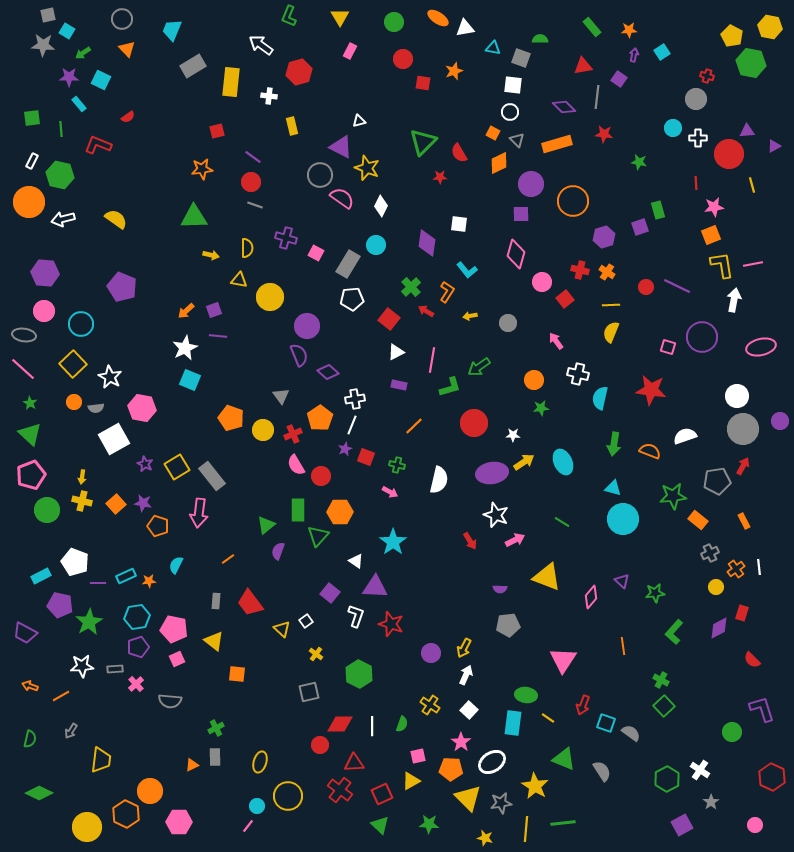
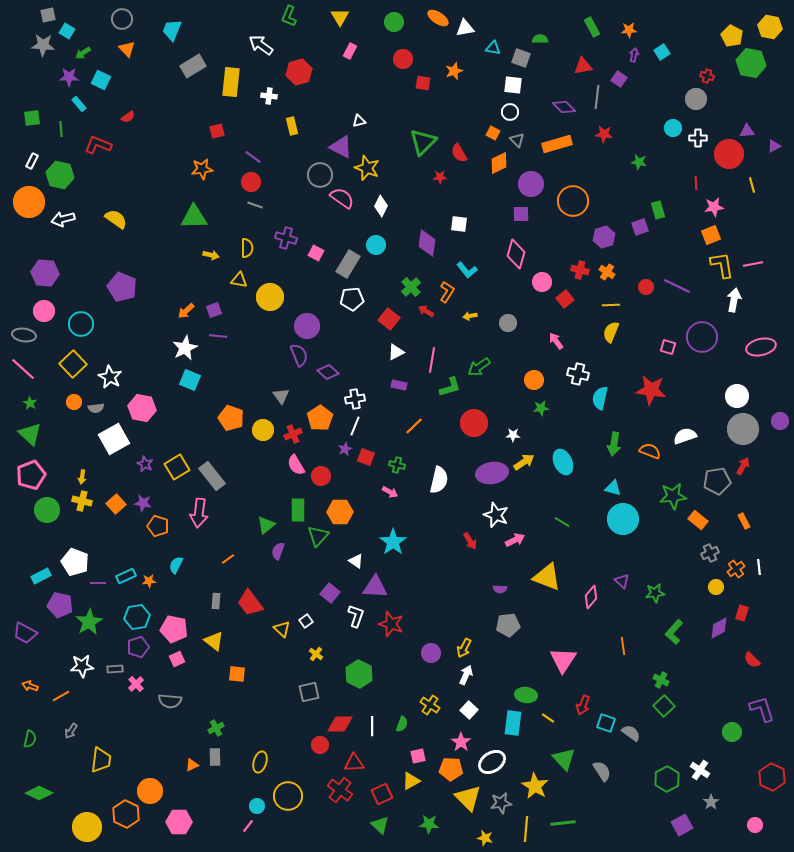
green rectangle at (592, 27): rotated 12 degrees clockwise
white line at (352, 425): moved 3 px right, 1 px down
green triangle at (564, 759): rotated 25 degrees clockwise
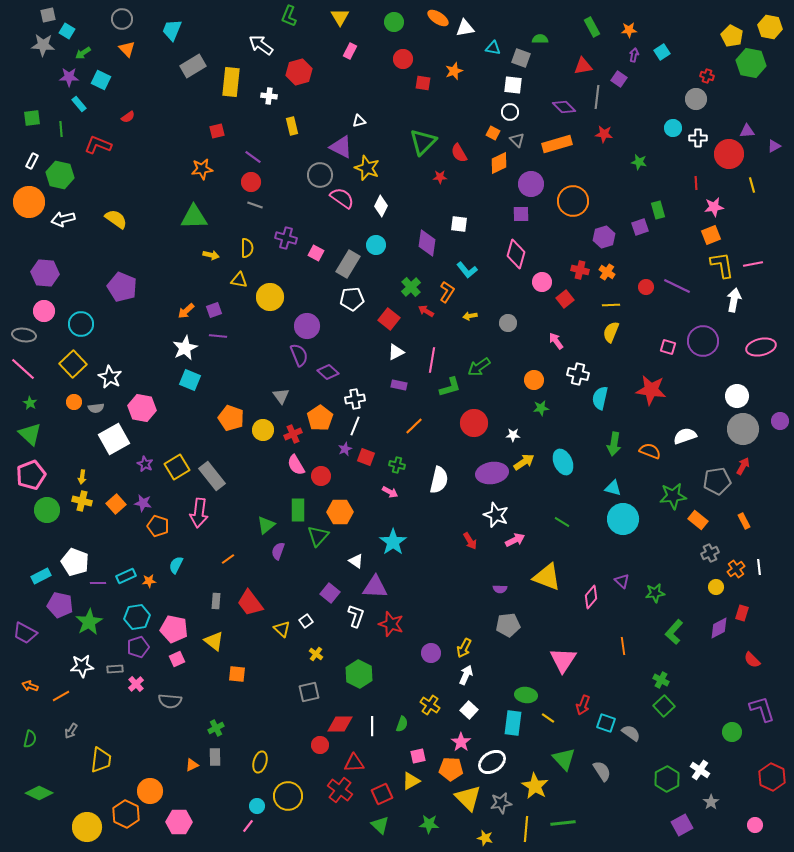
purple circle at (702, 337): moved 1 px right, 4 px down
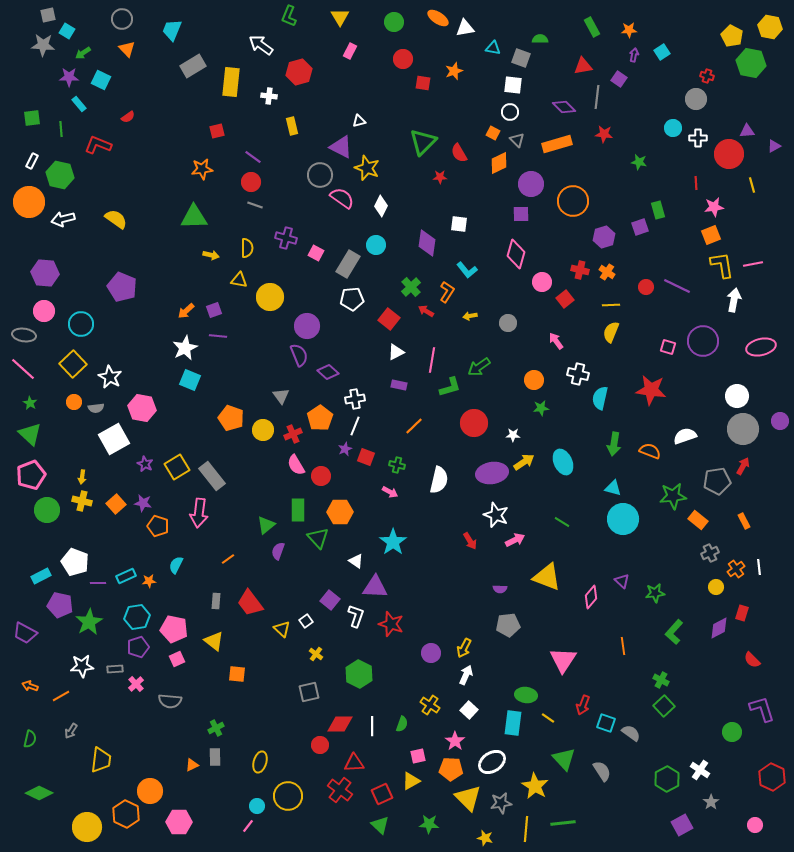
green triangle at (318, 536): moved 2 px down; rotated 25 degrees counterclockwise
purple square at (330, 593): moved 7 px down
pink star at (461, 742): moved 6 px left, 1 px up
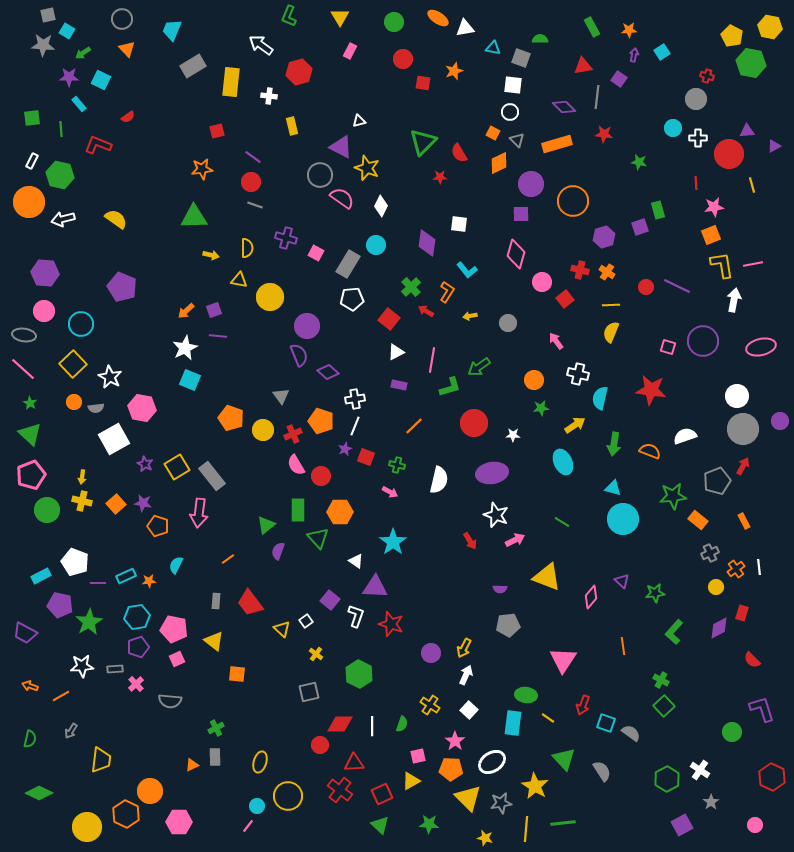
orange pentagon at (320, 418): moved 1 px right, 3 px down; rotated 20 degrees counterclockwise
yellow arrow at (524, 462): moved 51 px right, 37 px up
gray pentagon at (717, 481): rotated 12 degrees counterclockwise
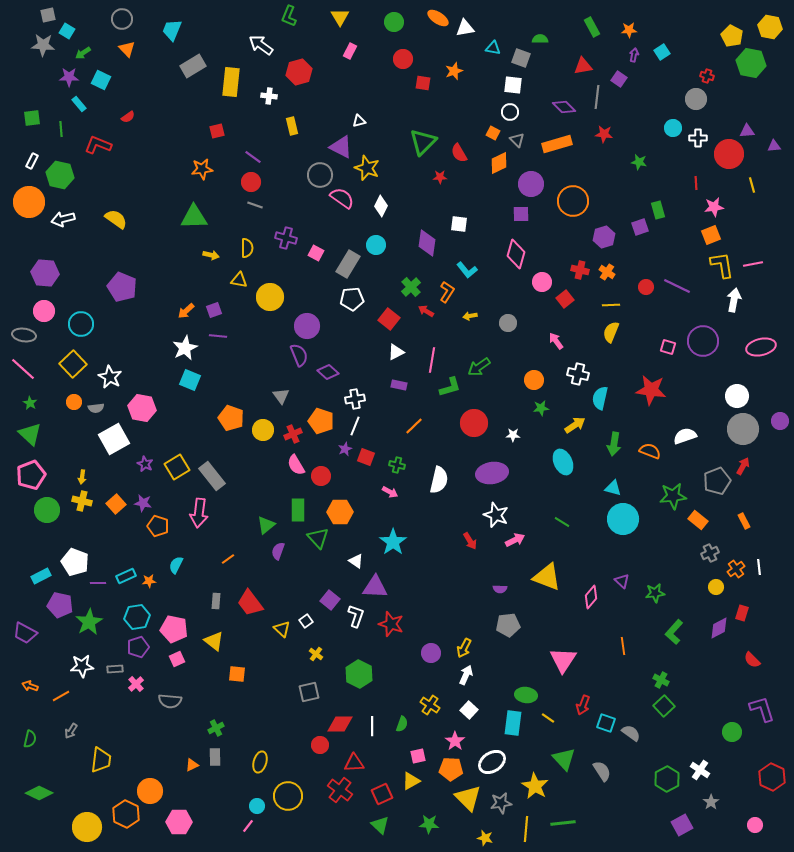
purple triangle at (774, 146): rotated 24 degrees clockwise
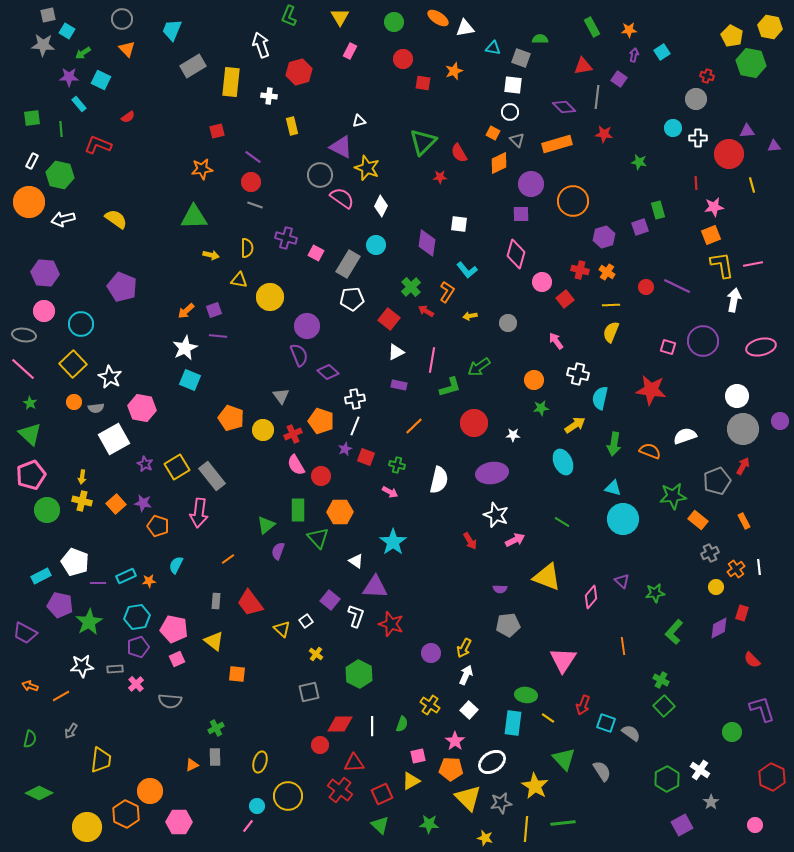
white arrow at (261, 45): rotated 35 degrees clockwise
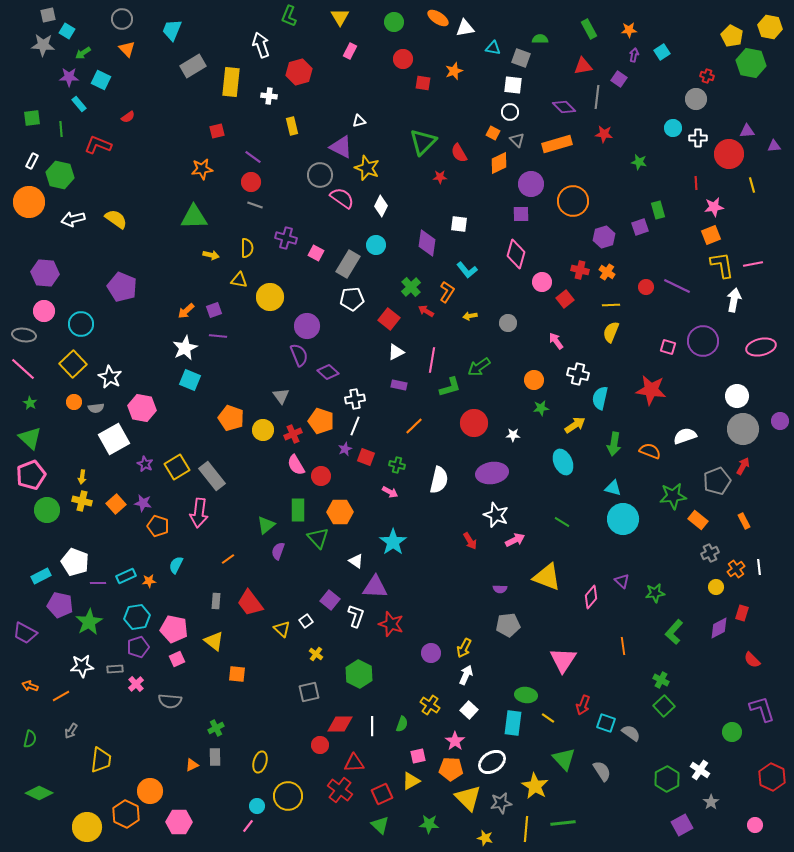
green rectangle at (592, 27): moved 3 px left, 2 px down
white arrow at (63, 219): moved 10 px right
green triangle at (30, 434): moved 4 px down
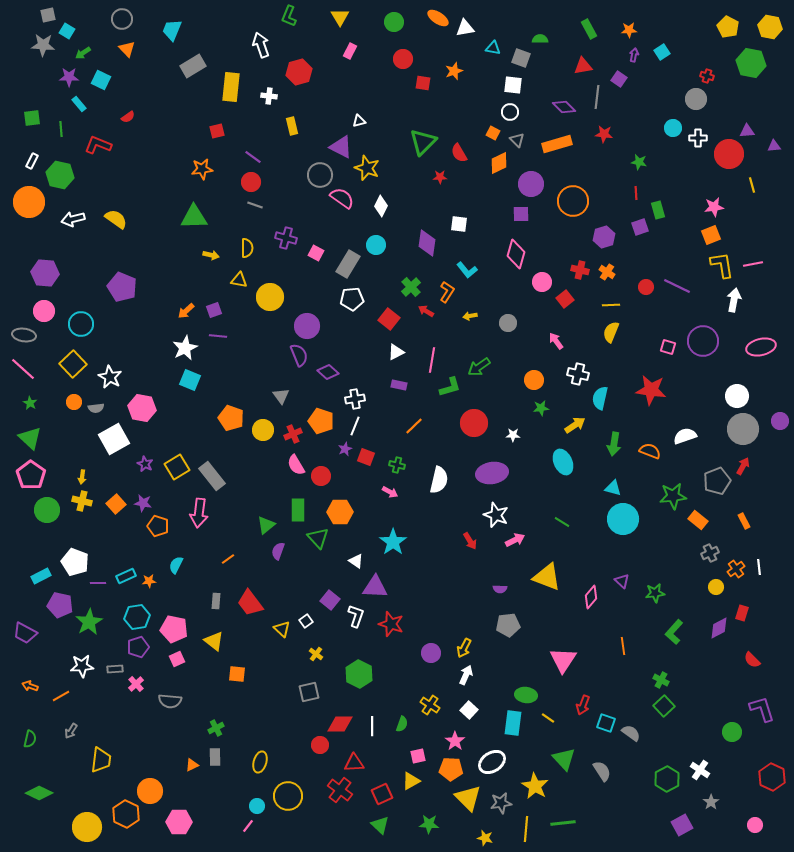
yellow pentagon at (732, 36): moved 4 px left, 9 px up
yellow rectangle at (231, 82): moved 5 px down
red line at (696, 183): moved 60 px left, 10 px down
pink pentagon at (31, 475): rotated 16 degrees counterclockwise
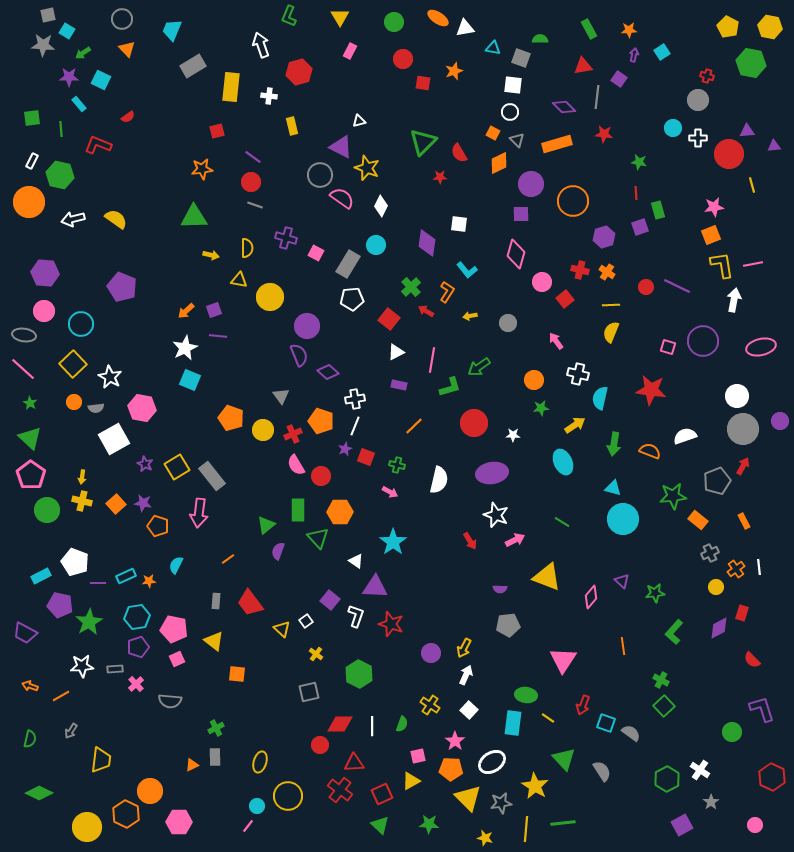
gray circle at (696, 99): moved 2 px right, 1 px down
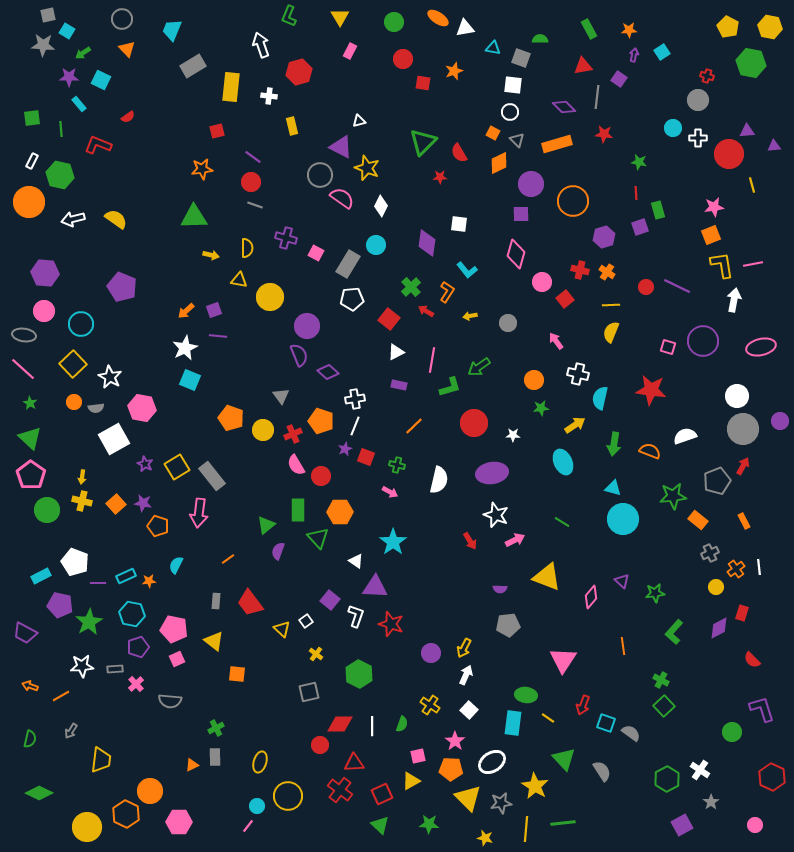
cyan hexagon at (137, 617): moved 5 px left, 3 px up; rotated 20 degrees clockwise
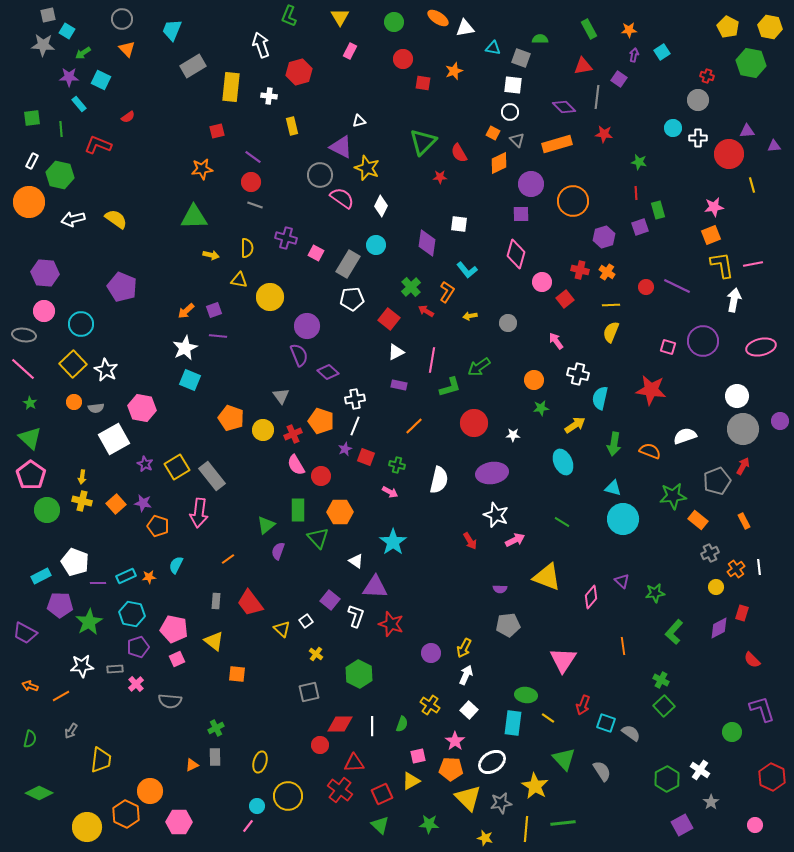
white star at (110, 377): moved 4 px left, 7 px up
orange star at (149, 581): moved 4 px up
purple pentagon at (60, 605): rotated 10 degrees counterclockwise
